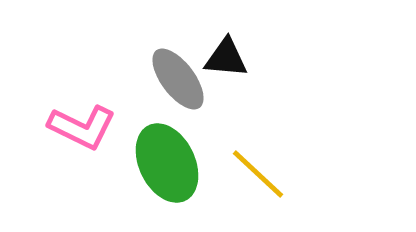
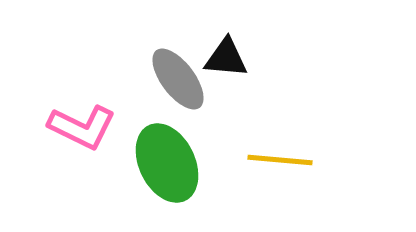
yellow line: moved 22 px right, 14 px up; rotated 38 degrees counterclockwise
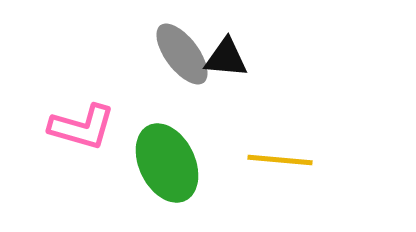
gray ellipse: moved 4 px right, 25 px up
pink L-shape: rotated 10 degrees counterclockwise
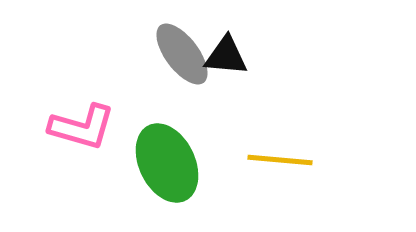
black triangle: moved 2 px up
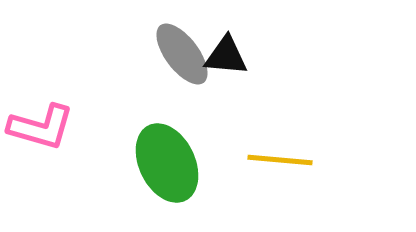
pink L-shape: moved 41 px left
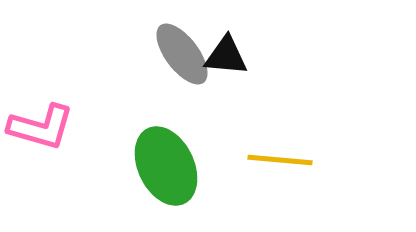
green ellipse: moved 1 px left, 3 px down
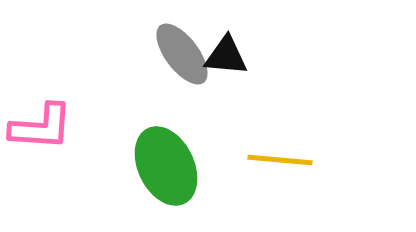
pink L-shape: rotated 12 degrees counterclockwise
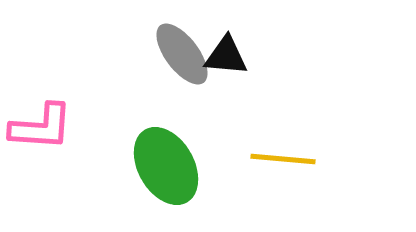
yellow line: moved 3 px right, 1 px up
green ellipse: rotated 4 degrees counterclockwise
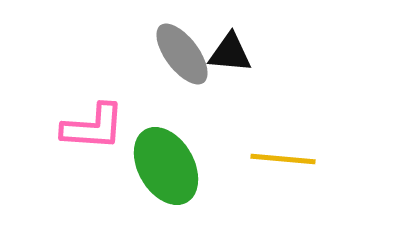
black triangle: moved 4 px right, 3 px up
pink L-shape: moved 52 px right
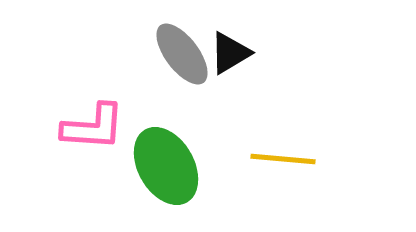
black triangle: rotated 36 degrees counterclockwise
